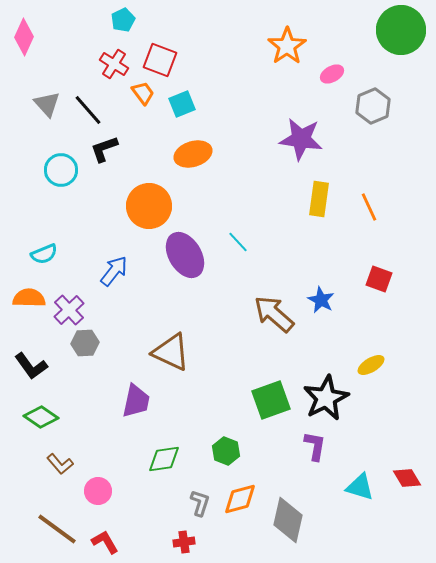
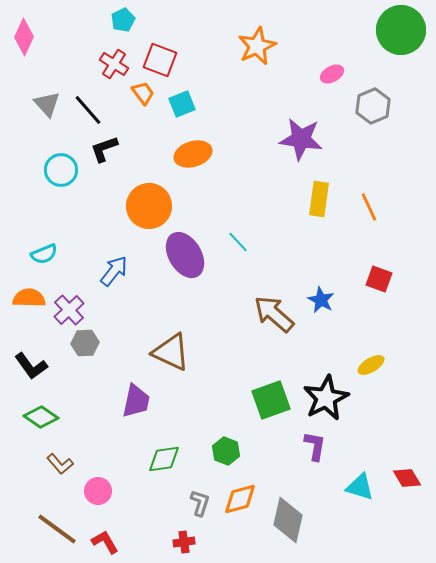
orange star at (287, 46): moved 30 px left; rotated 9 degrees clockwise
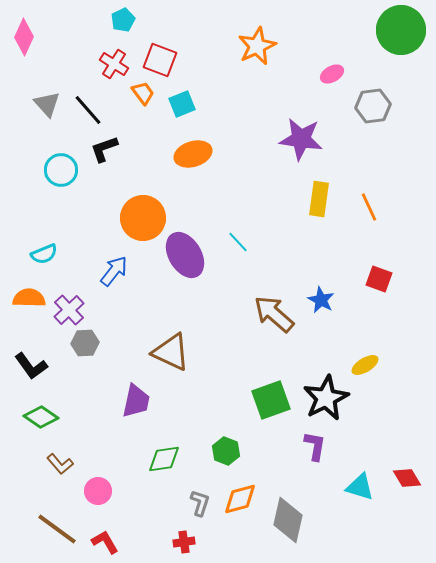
gray hexagon at (373, 106): rotated 16 degrees clockwise
orange circle at (149, 206): moved 6 px left, 12 px down
yellow ellipse at (371, 365): moved 6 px left
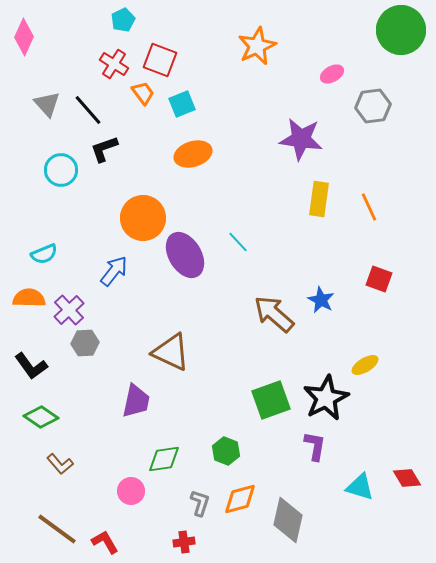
pink circle at (98, 491): moved 33 px right
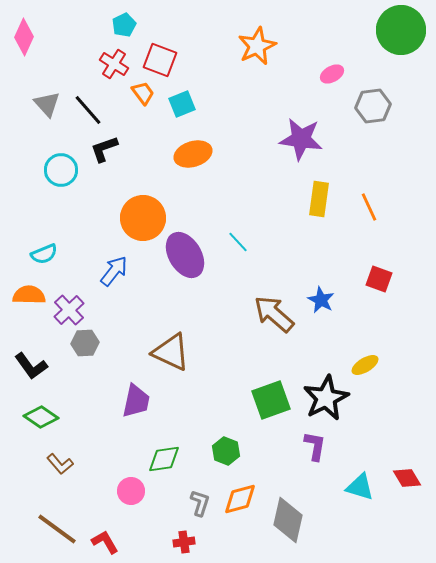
cyan pentagon at (123, 20): moved 1 px right, 5 px down
orange semicircle at (29, 298): moved 3 px up
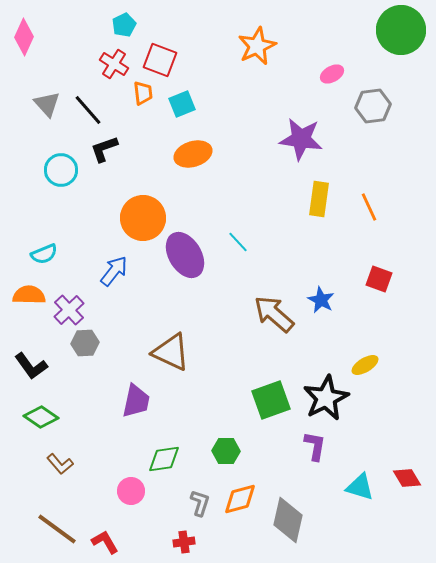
orange trapezoid at (143, 93): rotated 30 degrees clockwise
green hexagon at (226, 451): rotated 20 degrees counterclockwise
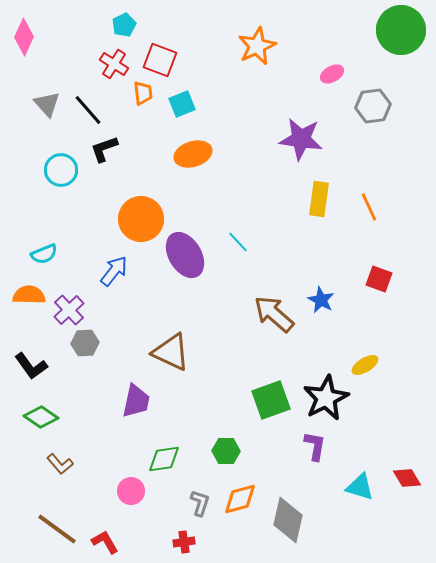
orange circle at (143, 218): moved 2 px left, 1 px down
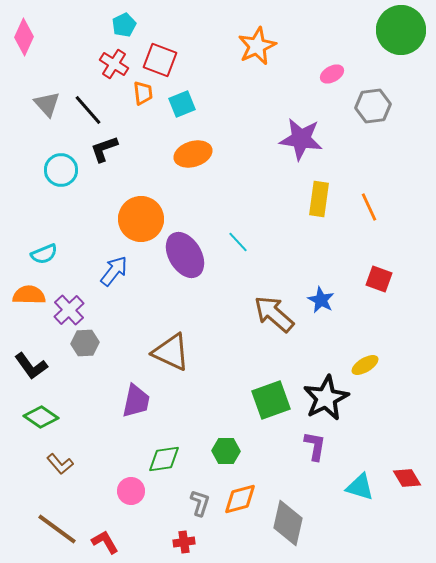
gray diamond at (288, 520): moved 3 px down
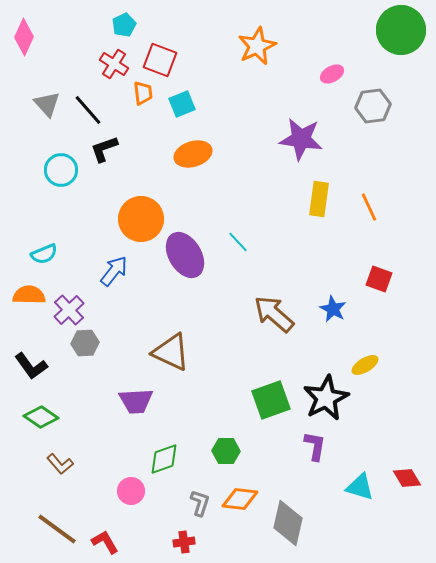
blue star at (321, 300): moved 12 px right, 9 px down
purple trapezoid at (136, 401): rotated 75 degrees clockwise
green diamond at (164, 459): rotated 12 degrees counterclockwise
orange diamond at (240, 499): rotated 21 degrees clockwise
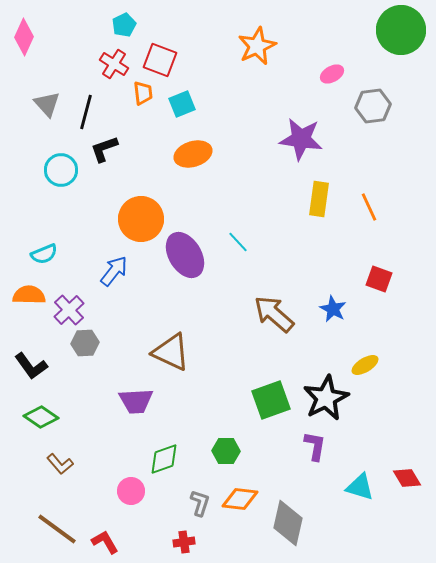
black line at (88, 110): moved 2 px left, 2 px down; rotated 56 degrees clockwise
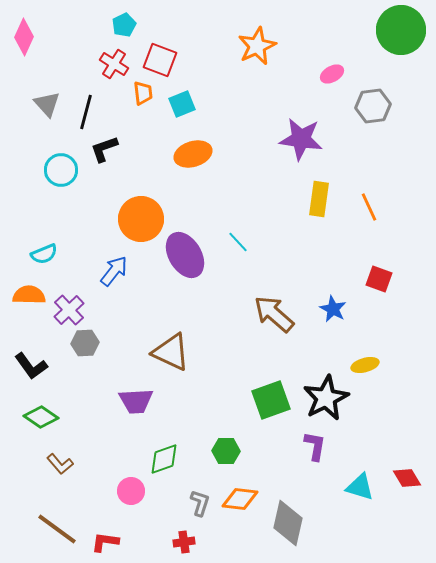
yellow ellipse at (365, 365): rotated 16 degrees clockwise
red L-shape at (105, 542): rotated 52 degrees counterclockwise
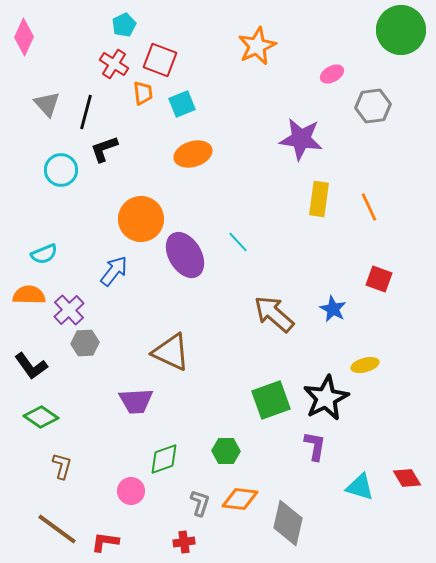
brown L-shape at (60, 464): moved 2 px right, 2 px down; rotated 124 degrees counterclockwise
